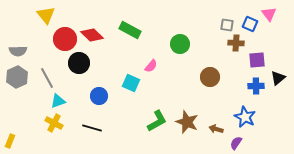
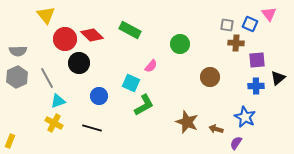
green L-shape: moved 13 px left, 16 px up
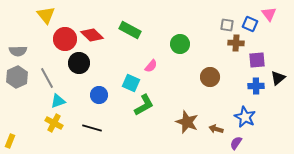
blue circle: moved 1 px up
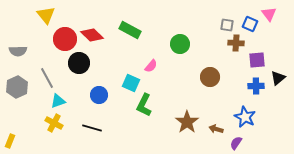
gray hexagon: moved 10 px down
green L-shape: rotated 145 degrees clockwise
brown star: rotated 15 degrees clockwise
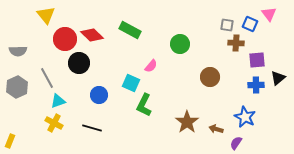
blue cross: moved 1 px up
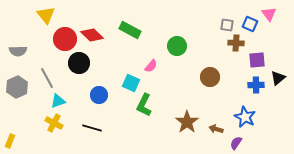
green circle: moved 3 px left, 2 px down
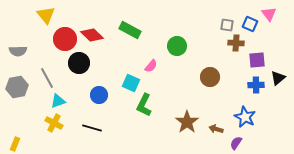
gray hexagon: rotated 15 degrees clockwise
yellow rectangle: moved 5 px right, 3 px down
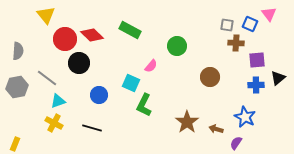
gray semicircle: rotated 84 degrees counterclockwise
gray line: rotated 25 degrees counterclockwise
